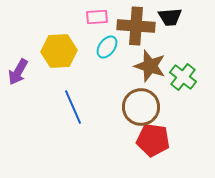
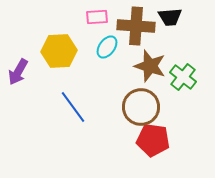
blue line: rotated 12 degrees counterclockwise
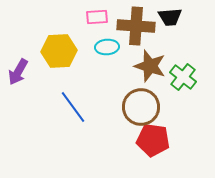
cyan ellipse: rotated 50 degrees clockwise
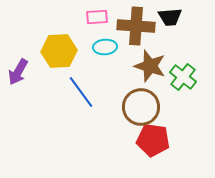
cyan ellipse: moved 2 px left
blue line: moved 8 px right, 15 px up
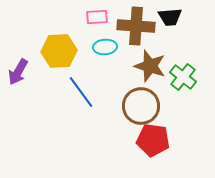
brown circle: moved 1 px up
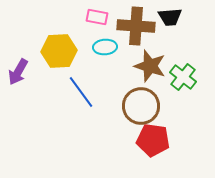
pink rectangle: rotated 15 degrees clockwise
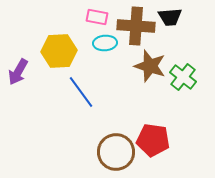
cyan ellipse: moved 4 px up
brown circle: moved 25 px left, 46 px down
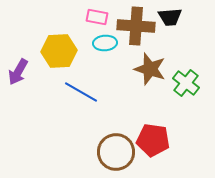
brown star: moved 3 px down
green cross: moved 3 px right, 6 px down
blue line: rotated 24 degrees counterclockwise
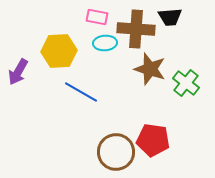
brown cross: moved 3 px down
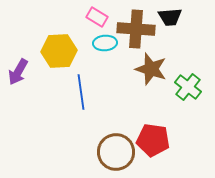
pink rectangle: rotated 20 degrees clockwise
brown star: moved 1 px right
green cross: moved 2 px right, 4 px down
blue line: rotated 52 degrees clockwise
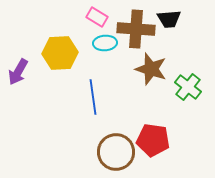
black trapezoid: moved 1 px left, 2 px down
yellow hexagon: moved 1 px right, 2 px down
blue line: moved 12 px right, 5 px down
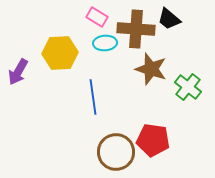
black trapezoid: rotated 45 degrees clockwise
